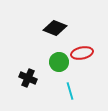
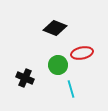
green circle: moved 1 px left, 3 px down
black cross: moved 3 px left
cyan line: moved 1 px right, 2 px up
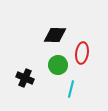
black diamond: moved 7 px down; rotated 20 degrees counterclockwise
red ellipse: rotated 70 degrees counterclockwise
cyan line: rotated 30 degrees clockwise
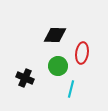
green circle: moved 1 px down
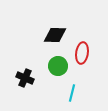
cyan line: moved 1 px right, 4 px down
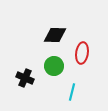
green circle: moved 4 px left
cyan line: moved 1 px up
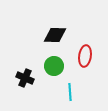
red ellipse: moved 3 px right, 3 px down
cyan line: moved 2 px left; rotated 18 degrees counterclockwise
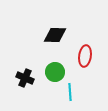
green circle: moved 1 px right, 6 px down
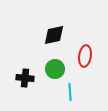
black diamond: moved 1 px left; rotated 15 degrees counterclockwise
green circle: moved 3 px up
black cross: rotated 18 degrees counterclockwise
